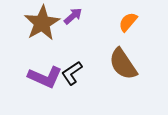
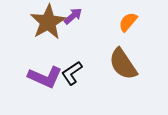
brown star: moved 6 px right, 1 px up
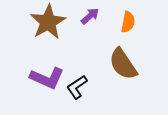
purple arrow: moved 17 px right
orange semicircle: rotated 150 degrees clockwise
black L-shape: moved 5 px right, 14 px down
purple L-shape: moved 2 px right, 1 px down
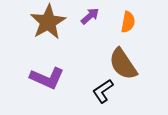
black L-shape: moved 26 px right, 4 px down
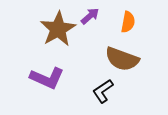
brown star: moved 10 px right, 7 px down
brown semicircle: moved 1 px left, 5 px up; rotated 36 degrees counterclockwise
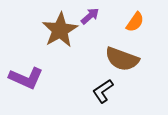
orange semicircle: moved 7 px right; rotated 25 degrees clockwise
brown star: moved 2 px right, 1 px down
purple L-shape: moved 21 px left
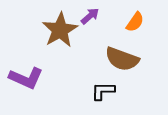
black L-shape: rotated 35 degrees clockwise
